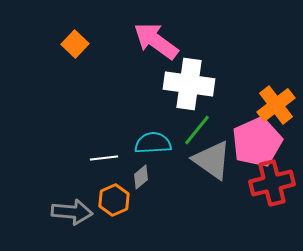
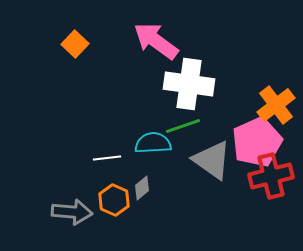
green line: moved 14 px left, 4 px up; rotated 32 degrees clockwise
white line: moved 3 px right
gray diamond: moved 1 px right, 11 px down
red cross: moved 1 px left, 7 px up
orange hexagon: rotated 12 degrees counterclockwise
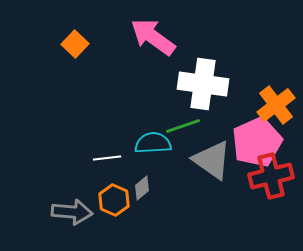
pink arrow: moved 3 px left, 4 px up
white cross: moved 14 px right
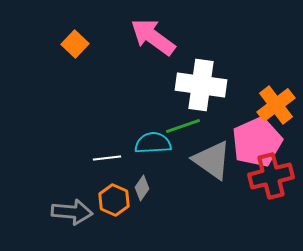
white cross: moved 2 px left, 1 px down
gray diamond: rotated 15 degrees counterclockwise
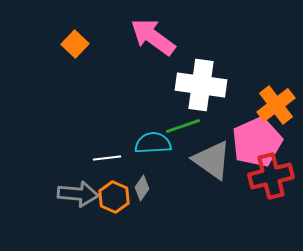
orange hexagon: moved 3 px up
gray arrow: moved 6 px right, 18 px up
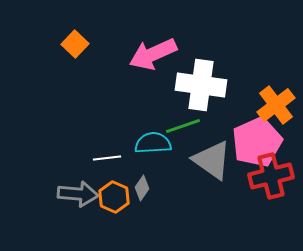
pink arrow: moved 17 px down; rotated 60 degrees counterclockwise
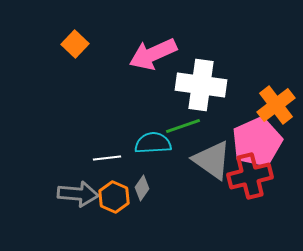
red cross: moved 21 px left
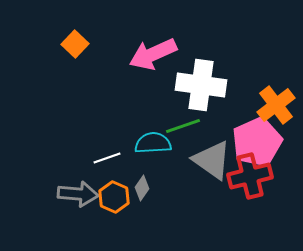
white line: rotated 12 degrees counterclockwise
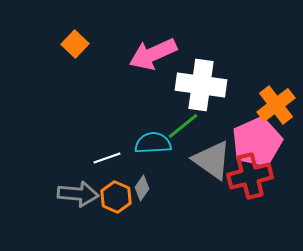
green line: rotated 20 degrees counterclockwise
orange hexagon: moved 2 px right
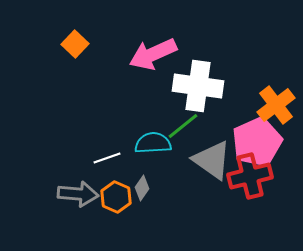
white cross: moved 3 px left, 1 px down
